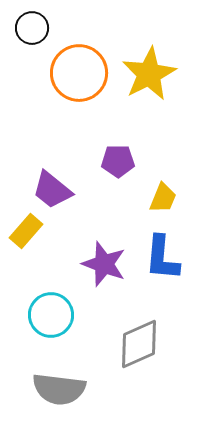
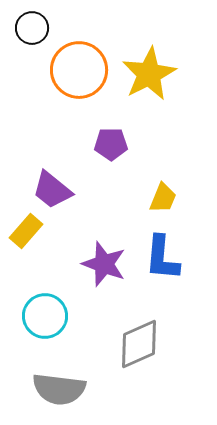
orange circle: moved 3 px up
purple pentagon: moved 7 px left, 17 px up
cyan circle: moved 6 px left, 1 px down
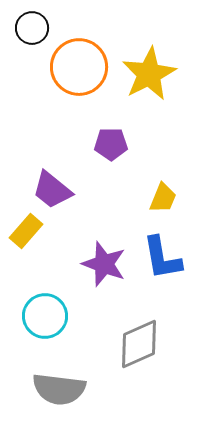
orange circle: moved 3 px up
blue L-shape: rotated 15 degrees counterclockwise
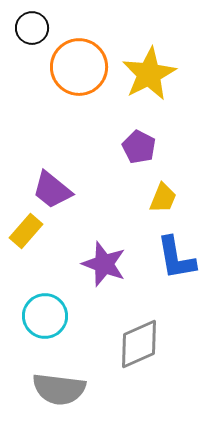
purple pentagon: moved 28 px right, 3 px down; rotated 28 degrees clockwise
blue L-shape: moved 14 px right
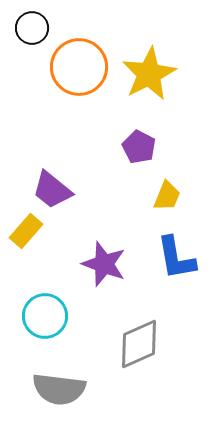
yellow trapezoid: moved 4 px right, 2 px up
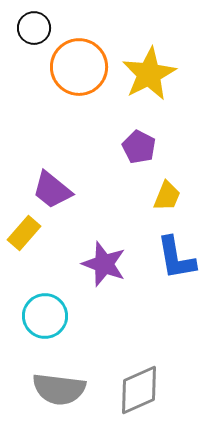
black circle: moved 2 px right
yellow rectangle: moved 2 px left, 2 px down
gray diamond: moved 46 px down
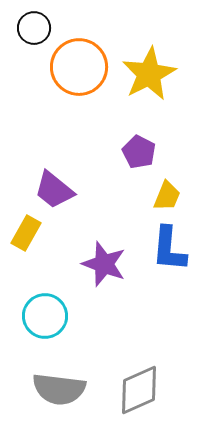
purple pentagon: moved 5 px down
purple trapezoid: moved 2 px right
yellow rectangle: moved 2 px right; rotated 12 degrees counterclockwise
blue L-shape: moved 7 px left, 9 px up; rotated 15 degrees clockwise
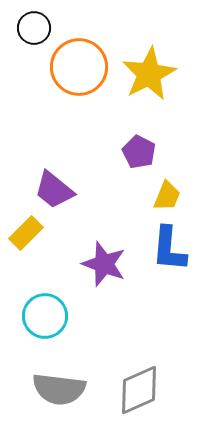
yellow rectangle: rotated 16 degrees clockwise
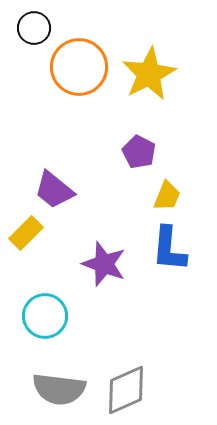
gray diamond: moved 13 px left
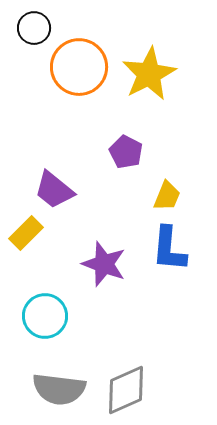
purple pentagon: moved 13 px left
